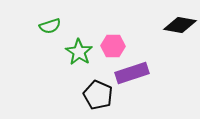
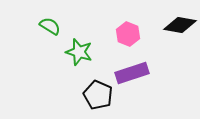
green semicircle: rotated 130 degrees counterclockwise
pink hexagon: moved 15 px right, 12 px up; rotated 20 degrees clockwise
green star: rotated 16 degrees counterclockwise
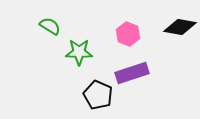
black diamond: moved 2 px down
green star: rotated 16 degrees counterclockwise
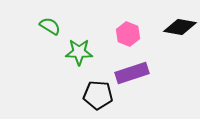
black pentagon: rotated 20 degrees counterclockwise
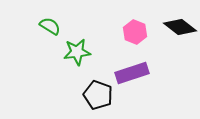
black diamond: rotated 28 degrees clockwise
pink hexagon: moved 7 px right, 2 px up
green star: moved 2 px left; rotated 8 degrees counterclockwise
black pentagon: rotated 16 degrees clockwise
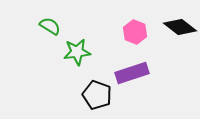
black pentagon: moved 1 px left
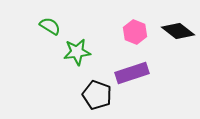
black diamond: moved 2 px left, 4 px down
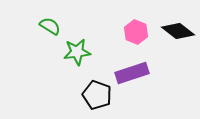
pink hexagon: moved 1 px right
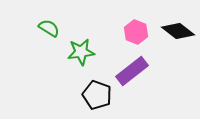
green semicircle: moved 1 px left, 2 px down
green star: moved 4 px right
purple rectangle: moved 2 px up; rotated 20 degrees counterclockwise
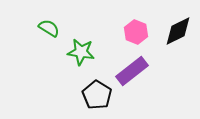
black diamond: rotated 64 degrees counterclockwise
green star: rotated 16 degrees clockwise
black pentagon: rotated 12 degrees clockwise
